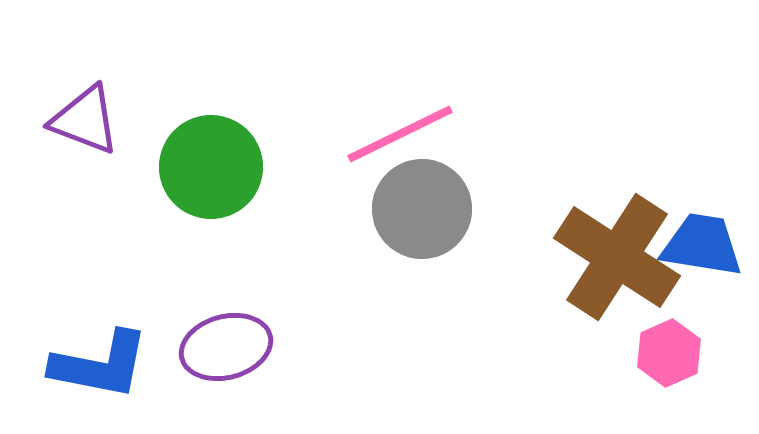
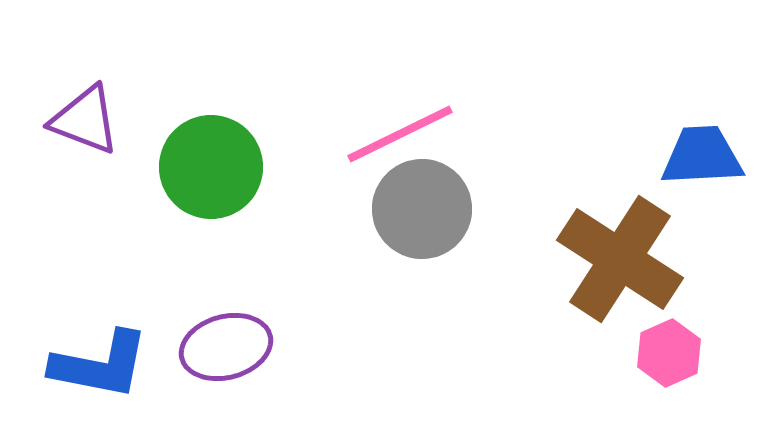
blue trapezoid: moved 89 px up; rotated 12 degrees counterclockwise
brown cross: moved 3 px right, 2 px down
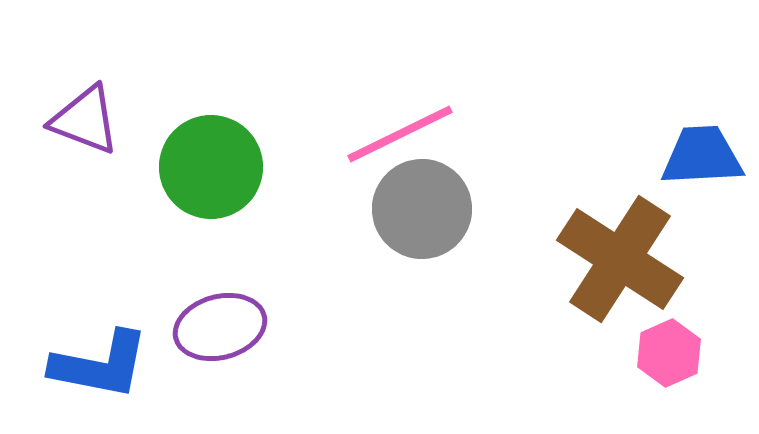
purple ellipse: moved 6 px left, 20 px up
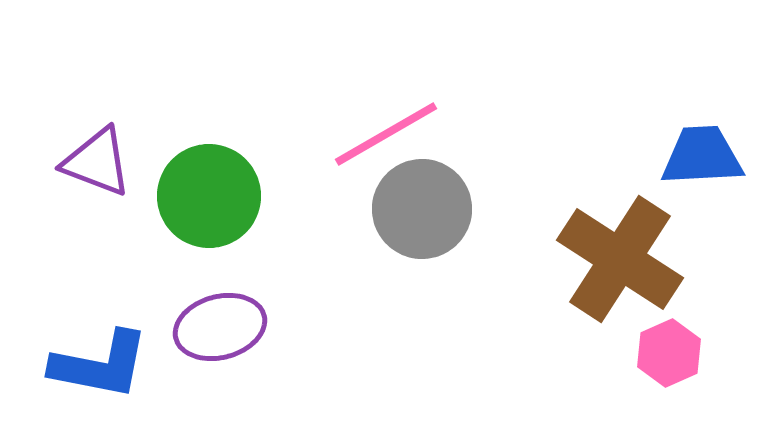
purple triangle: moved 12 px right, 42 px down
pink line: moved 14 px left; rotated 4 degrees counterclockwise
green circle: moved 2 px left, 29 px down
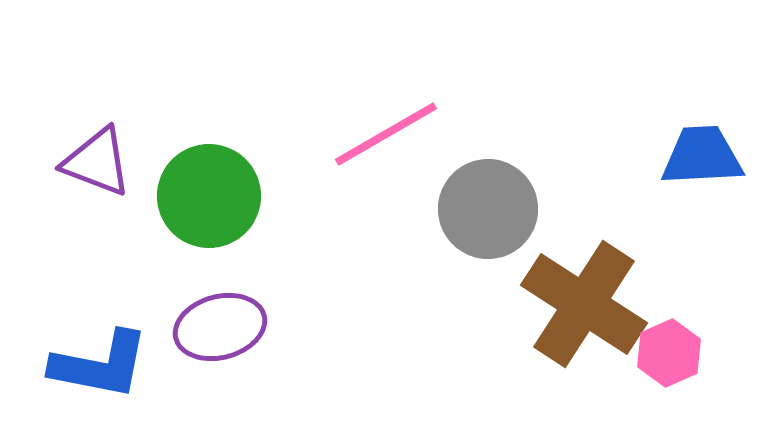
gray circle: moved 66 px right
brown cross: moved 36 px left, 45 px down
